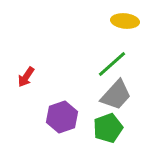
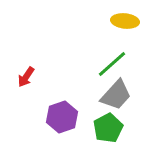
green pentagon: rotated 8 degrees counterclockwise
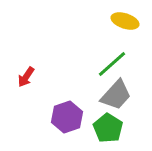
yellow ellipse: rotated 12 degrees clockwise
purple hexagon: moved 5 px right
green pentagon: rotated 12 degrees counterclockwise
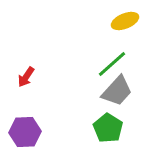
yellow ellipse: rotated 40 degrees counterclockwise
gray trapezoid: moved 1 px right, 4 px up
purple hexagon: moved 42 px left, 15 px down; rotated 16 degrees clockwise
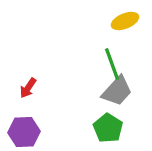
green line: rotated 68 degrees counterclockwise
red arrow: moved 2 px right, 11 px down
purple hexagon: moved 1 px left
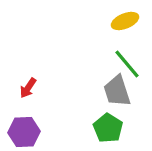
green line: moved 15 px right; rotated 20 degrees counterclockwise
gray trapezoid: rotated 120 degrees clockwise
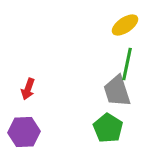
yellow ellipse: moved 4 px down; rotated 12 degrees counterclockwise
green line: rotated 52 degrees clockwise
red arrow: moved 1 px down; rotated 15 degrees counterclockwise
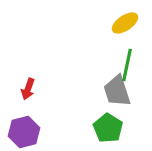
yellow ellipse: moved 2 px up
green line: moved 1 px down
purple hexagon: rotated 12 degrees counterclockwise
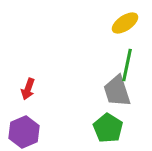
purple hexagon: rotated 8 degrees counterclockwise
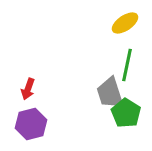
gray trapezoid: moved 7 px left, 2 px down
green pentagon: moved 18 px right, 15 px up
purple hexagon: moved 7 px right, 8 px up; rotated 8 degrees clockwise
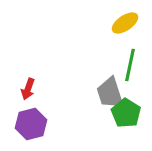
green line: moved 3 px right
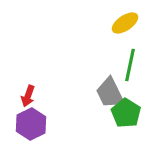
red arrow: moved 7 px down
gray trapezoid: rotated 8 degrees counterclockwise
purple hexagon: rotated 12 degrees counterclockwise
